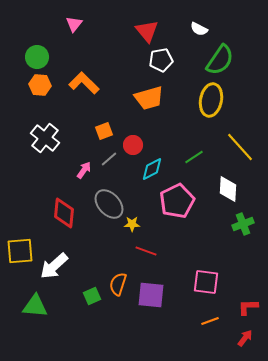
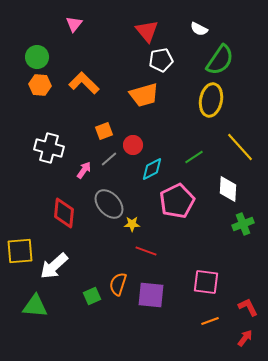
orange trapezoid: moved 5 px left, 3 px up
white cross: moved 4 px right, 10 px down; rotated 24 degrees counterclockwise
red L-shape: rotated 65 degrees clockwise
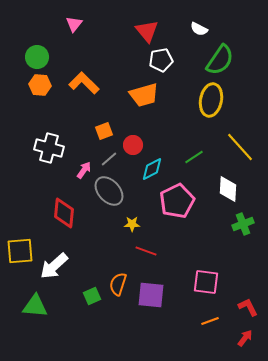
gray ellipse: moved 13 px up
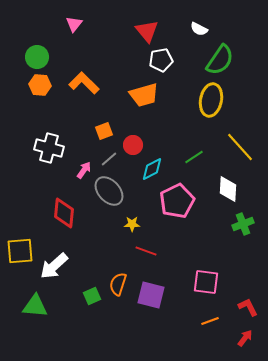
purple square: rotated 8 degrees clockwise
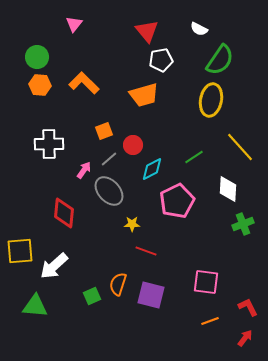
white cross: moved 4 px up; rotated 16 degrees counterclockwise
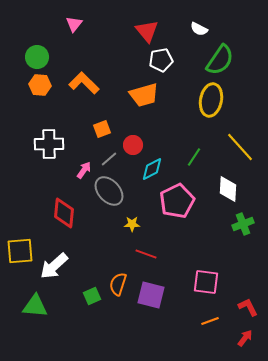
orange square: moved 2 px left, 2 px up
green line: rotated 24 degrees counterclockwise
red line: moved 3 px down
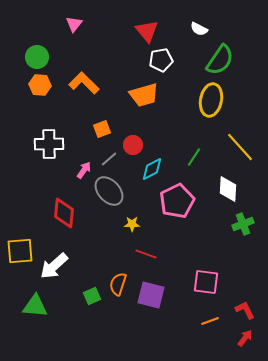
red L-shape: moved 3 px left, 3 px down
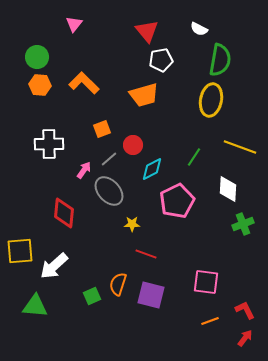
green semicircle: rotated 24 degrees counterclockwise
yellow line: rotated 28 degrees counterclockwise
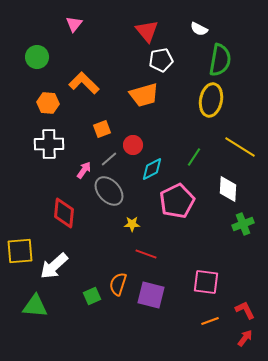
orange hexagon: moved 8 px right, 18 px down
yellow line: rotated 12 degrees clockwise
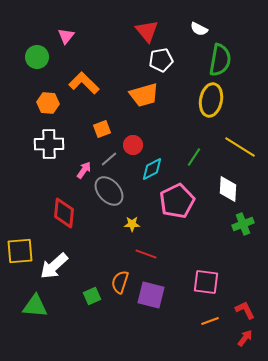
pink triangle: moved 8 px left, 12 px down
orange semicircle: moved 2 px right, 2 px up
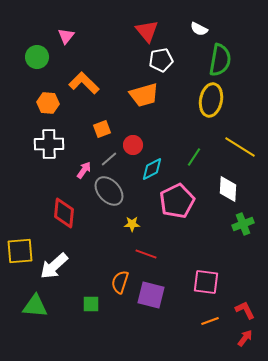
green square: moved 1 px left, 8 px down; rotated 24 degrees clockwise
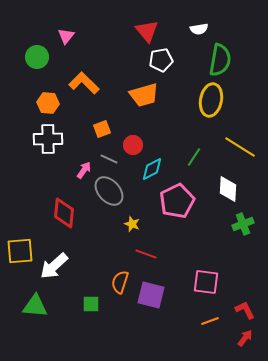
white semicircle: rotated 36 degrees counterclockwise
white cross: moved 1 px left, 5 px up
gray line: rotated 66 degrees clockwise
yellow star: rotated 21 degrees clockwise
